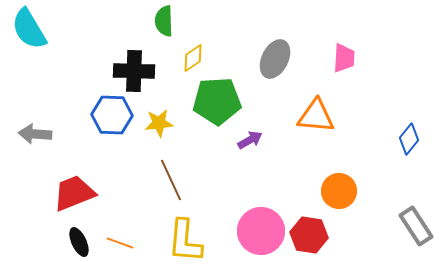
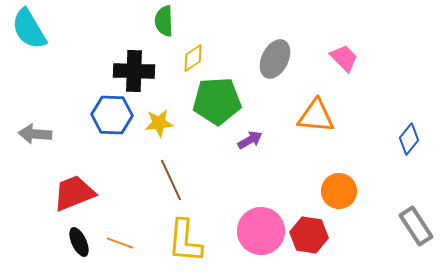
pink trapezoid: rotated 48 degrees counterclockwise
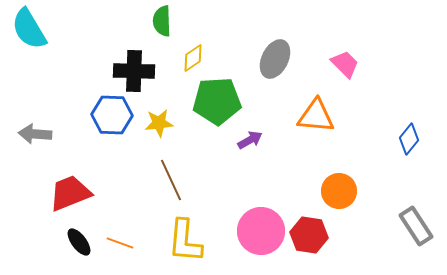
green semicircle: moved 2 px left
pink trapezoid: moved 1 px right, 6 px down
red trapezoid: moved 4 px left
black ellipse: rotated 12 degrees counterclockwise
